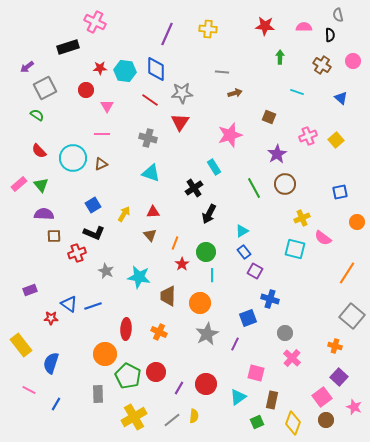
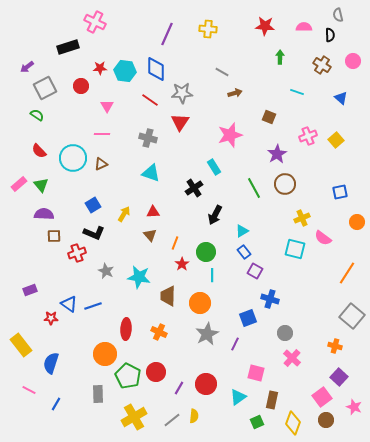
gray line at (222, 72): rotated 24 degrees clockwise
red circle at (86, 90): moved 5 px left, 4 px up
black arrow at (209, 214): moved 6 px right, 1 px down
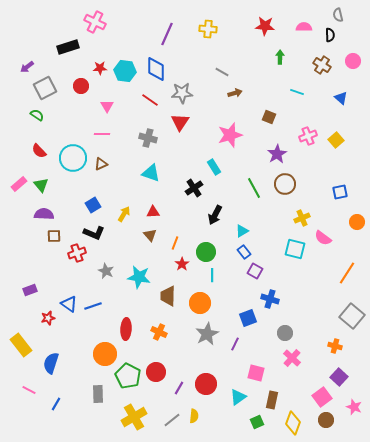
red star at (51, 318): moved 3 px left; rotated 16 degrees counterclockwise
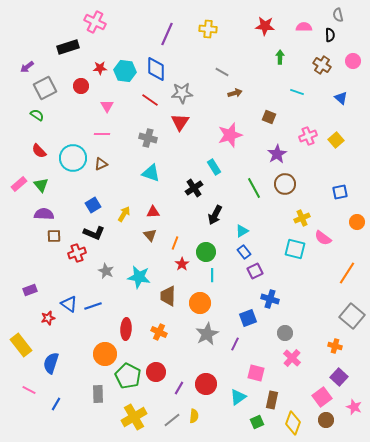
purple square at (255, 271): rotated 35 degrees clockwise
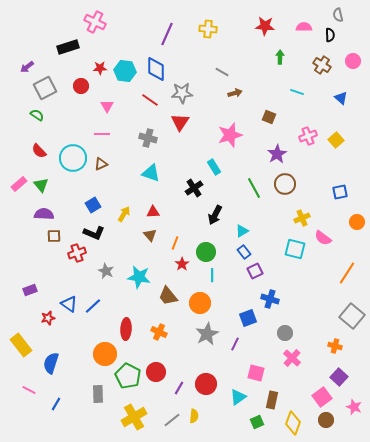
brown trapezoid at (168, 296): rotated 40 degrees counterclockwise
blue line at (93, 306): rotated 24 degrees counterclockwise
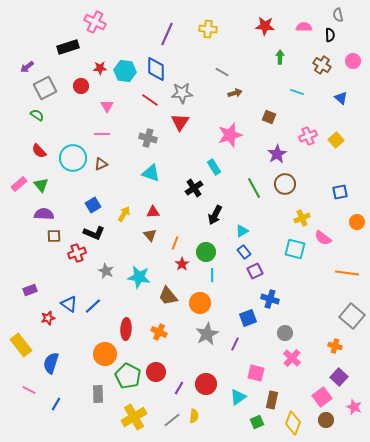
orange line at (347, 273): rotated 65 degrees clockwise
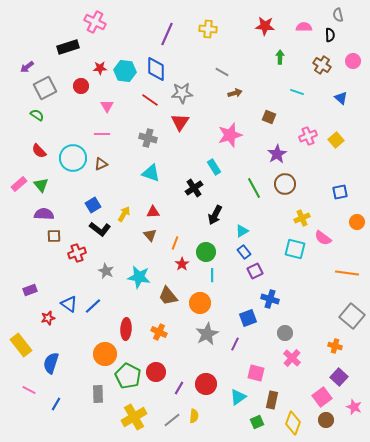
black L-shape at (94, 233): moved 6 px right, 4 px up; rotated 15 degrees clockwise
